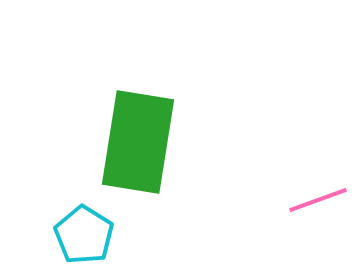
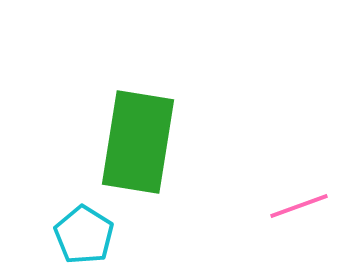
pink line: moved 19 px left, 6 px down
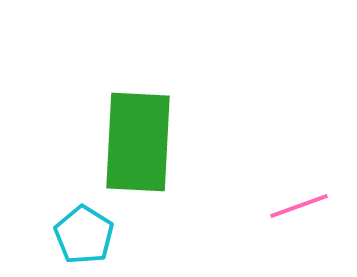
green rectangle: rotated 6 degrees counterclockwise
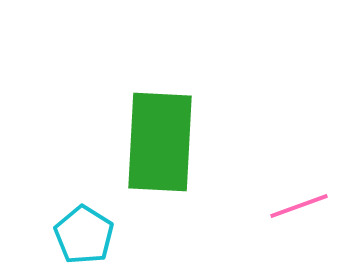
green rectangle: moved 22 px right
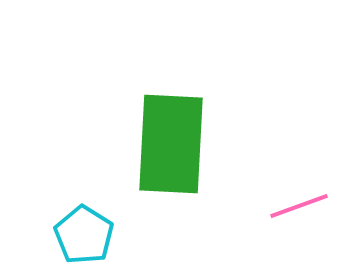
green rectangle: moved 11 px right, 2 px down
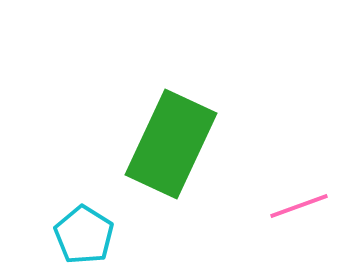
green rectangle: rotated 22 degrees clockwise
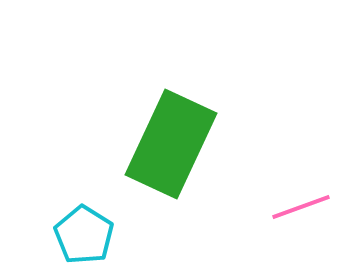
pink line: moved 2 px right, 1 px down
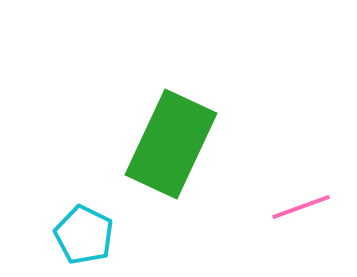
cyan pentagon: rotated 6 degrees counterclockwise
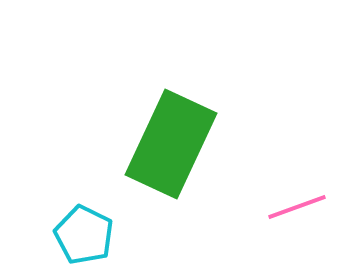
pink line: moved 4 px left
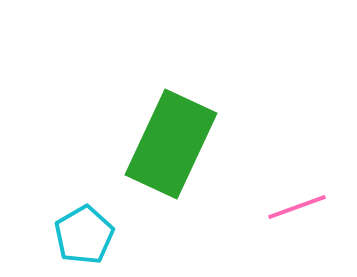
cyan pentagon: rotated 16 degrees clockwise
